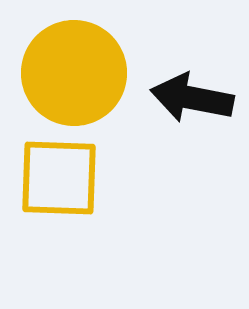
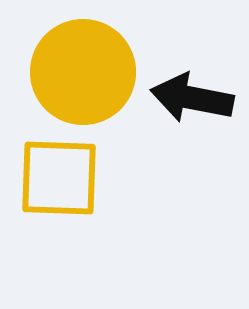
yellow circle: moved 9 px right, 1 px up
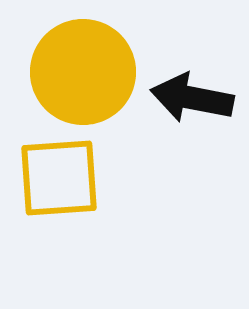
yellow square: rotated 6 degrees counterclockwise
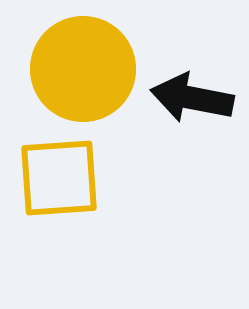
yellow circle: moved 3 px up
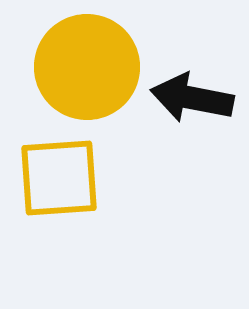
yellow circle: moved 4 px right, 2 px up
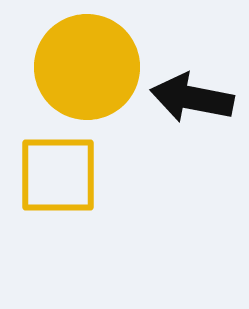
yellow square: moved 1 px left, 3 px up; rotated 4 degrees clockwise
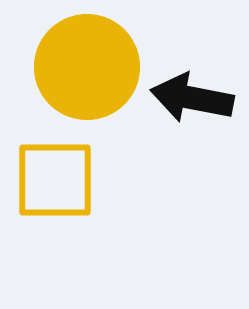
yellow square: moved 3 px left, 5 px down
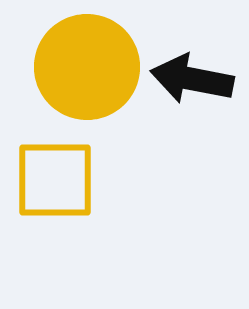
black arrow: moved 19 px up
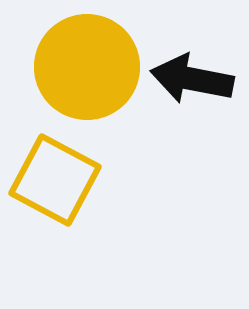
yellow square: rotated 28 degrees clockwise
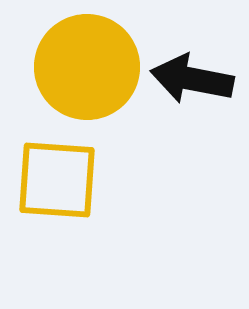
yellow square: moved 2 px right; rotated 24 degrees counterclockwise
